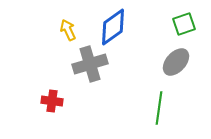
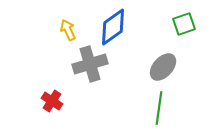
gray ellipse: moved 13 px left, 5 px down
red cross: rotated 25 degrees clockwise
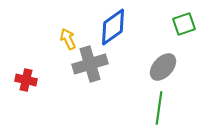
yellow arrow: moved 9 px down
red cross: moved 26 px left, 21 px up; rotated 20 degrees counterclockwise
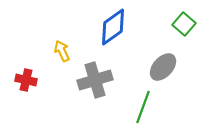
green square: rotated 30 degrees counterclockwise
yellow arrow: moved 6 px left, 12 px down
gray cross: moved 5 px right, 16 px down
green line: moved 16 px left, 1 px up; rotated 12 degrees clockwise
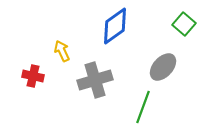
blue diamond: moved 2 px right, 1 px up
red cross: moved 7 px right, 4 px up
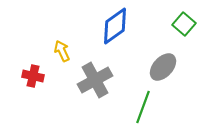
gray cross: rotated 12 degrees counterclockwise
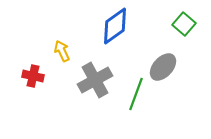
green line: moved 7 px left, 13 px up
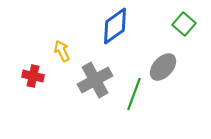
green line: moved 2 px left
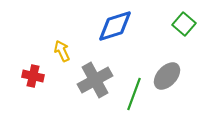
blue diamond: rotated 18 degrees clockwise
gray ellipse: moved 4 px right, 9 px down
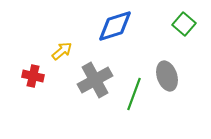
yellow arrow: rotated 75 degrees clockwise
gray ellipse: rotated 60 degrees counterclockwise
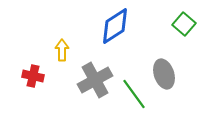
blue diamond: rotated 15 degrees counterclockwise
yellow arrow: moved 1 px up; rotated 50 degrees counterclockwise
gray ellipse: moved 3 px left, 2 px up
green line: rotated 56 degrees counterclockwise
